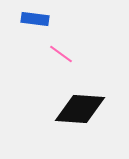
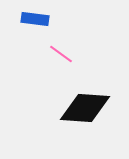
black diamond: moved 5 px right, 1 px up
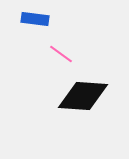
black diamond: moved 2 px left, 12 px up
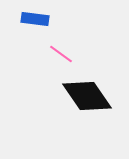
black diamond: moved 4 px right; rotated 51 degrees clockwise
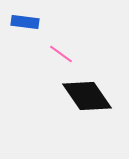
blue rectangle: moved 10 px left, 3 px down
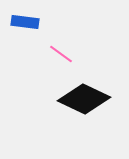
black diamond: moved 3 px left, 3 px down; rotated 30 degrees counterclockwise
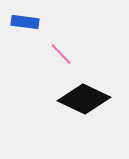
pink line: rotated 10 degrees clockwise
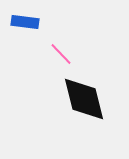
black diamond: rotated 51 degrees clockwise
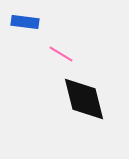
pink line: rotated 15 degrees counterclockwise
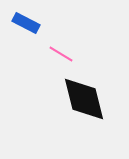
blue rectangle: moved 1 px right, 1 px down; rotated 20 degrees clockwise
